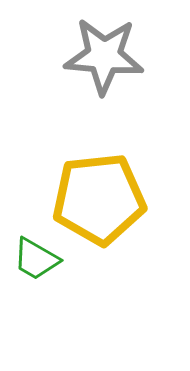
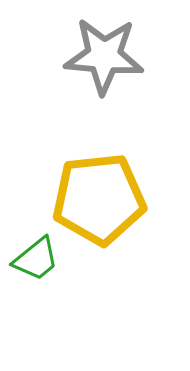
green trapezoid: rotated 69 degrees counterclockwise
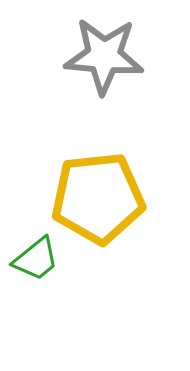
yellow pentagon: moved 1 px left, 1 px up
